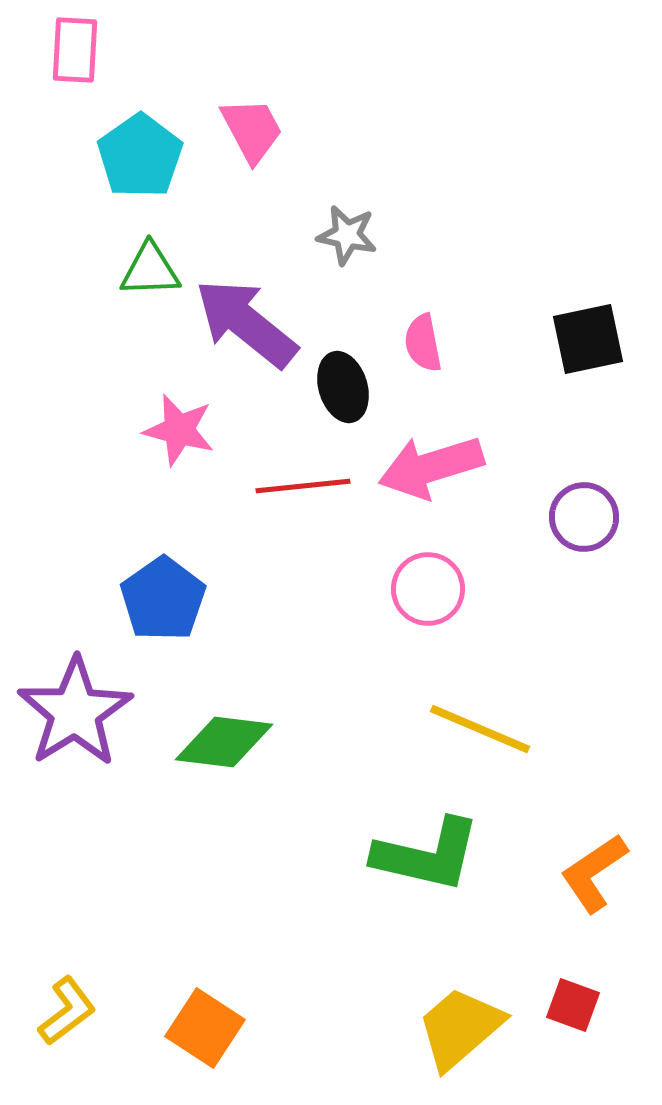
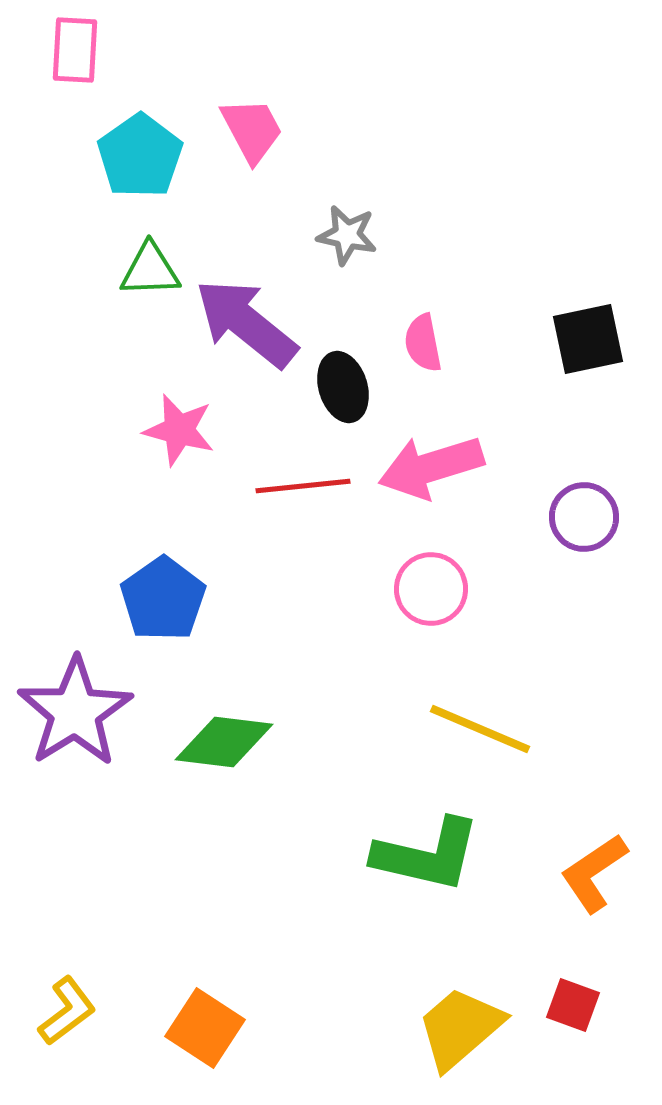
pink circle: moved 3 px right
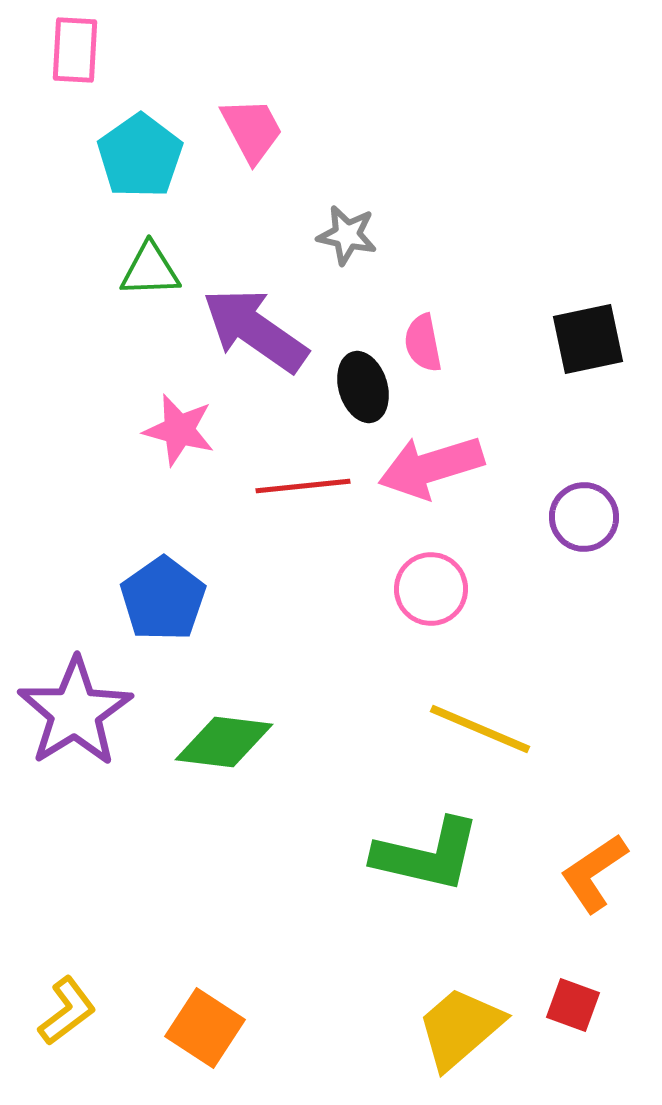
purple arrow: moved 9 px right, 7 px down; rotated 4 degrees counterclockwise
black ellipse: moved 20 px right
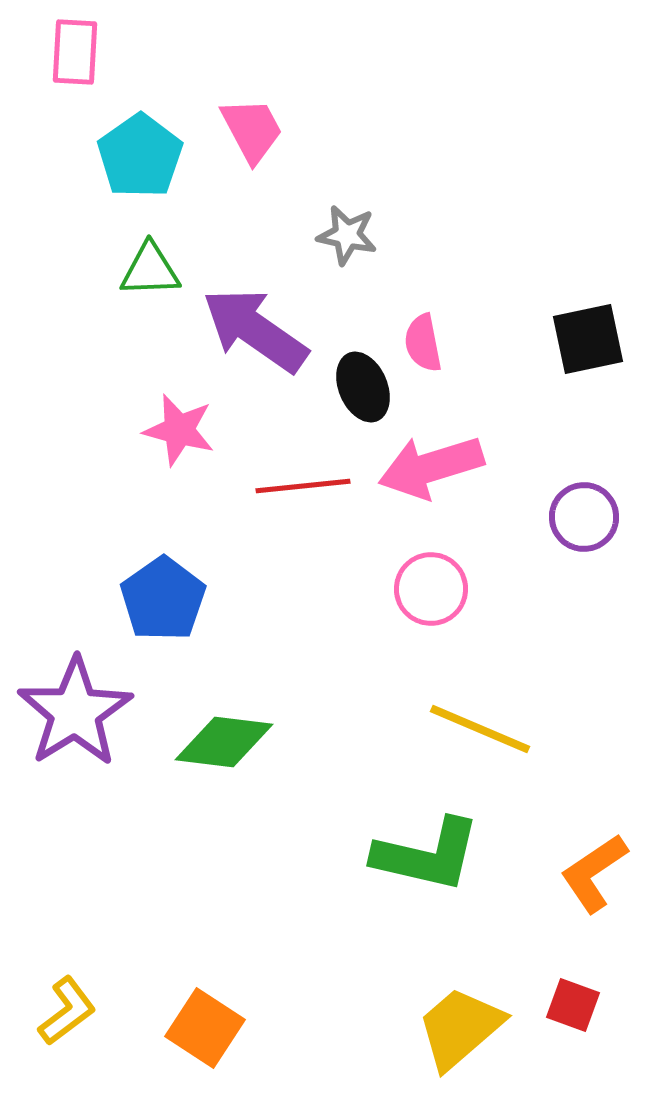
pink rectangle: moved 2 px down
black ellipse: rotated 6 degrees counterclockwise
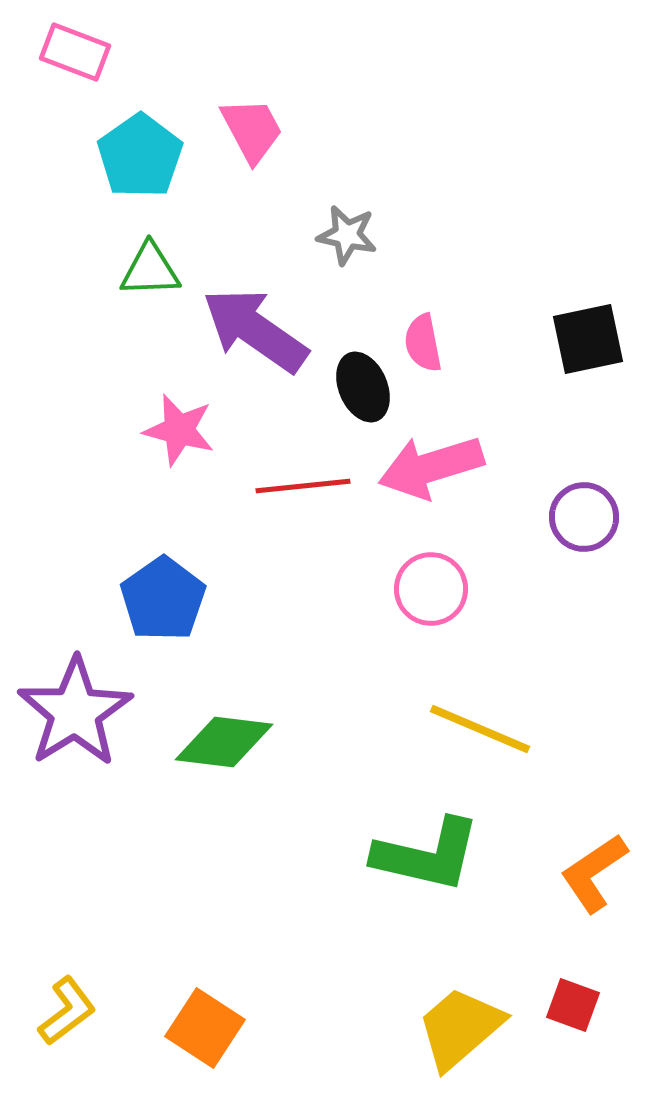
pink rectangle: rotated 72 degrees counterclockwise
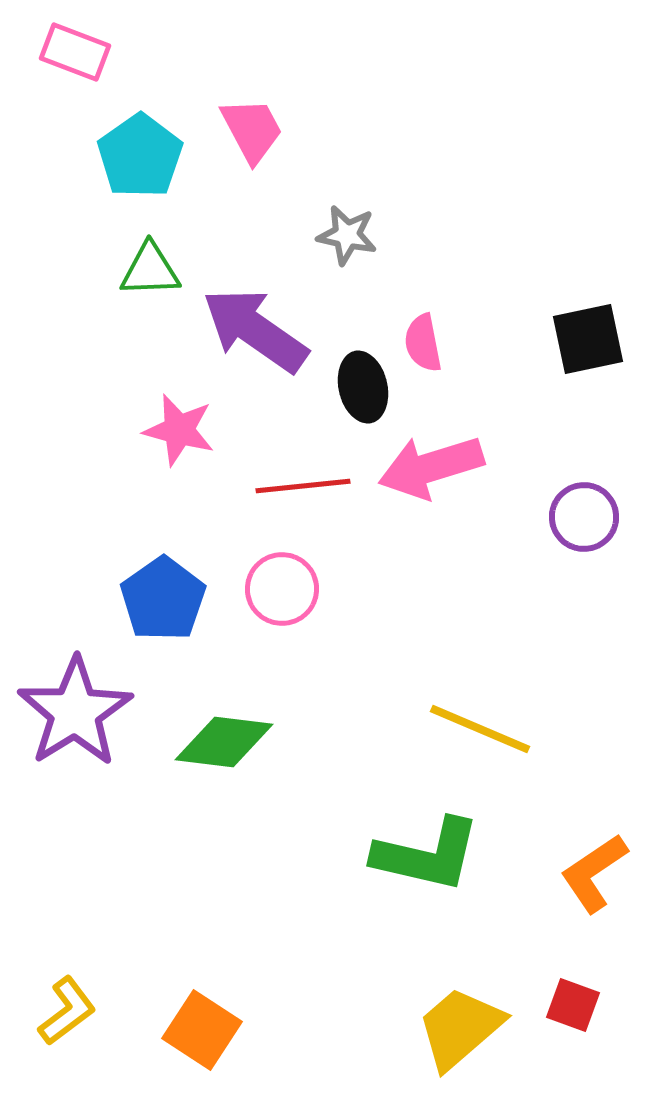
black ellipse: rotated 10 degrees clockwise
pink circle: moved 149 px left
orange square: moved 3 px left, 2 px down
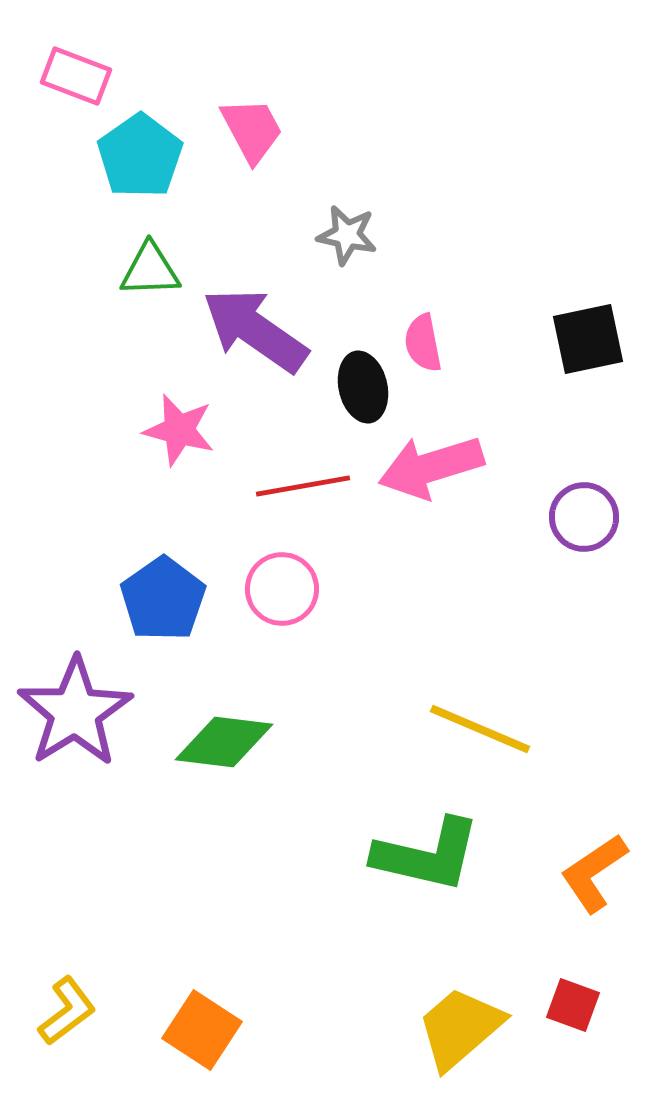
pink rectangle: moved 1 px right, 24 px down
red line: rotated 4 degrees counterclockwise
